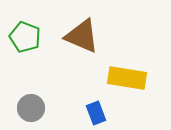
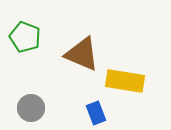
brown triangle: moved 18 px down
yellow rectangle: moved 2 px left, 3 px down
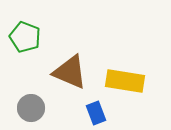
brown triangle: moved 12 px left, 18 px down
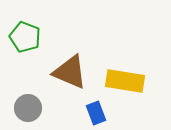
gray circle: moved 3 px left
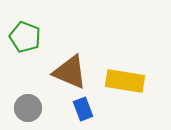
blue rectangle: moved 13 px left, 4 px up
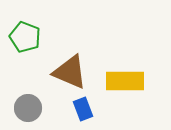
yellow rectangle: rotated 9 degrees counterclockwise
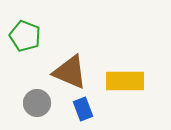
green pentagon: moved 1 px up
gray circle: moved 9 px right, 5 px up
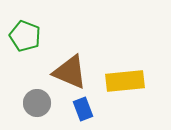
yellow rectangle: rotated 6 degrees counterclockwise
